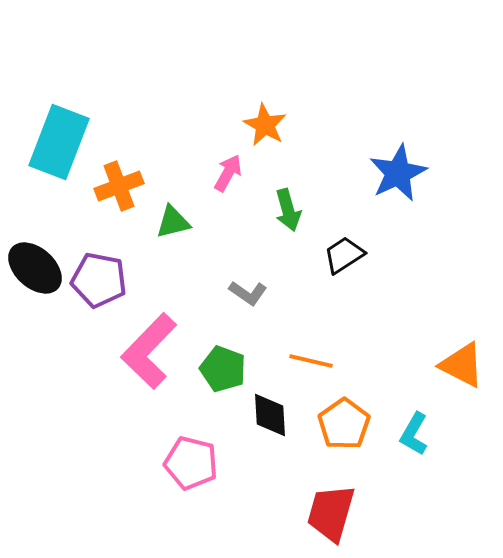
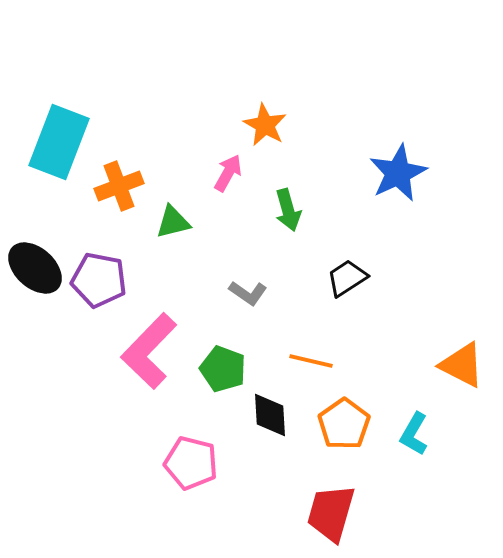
black trapezoid: moved 3 px right, 23 px down
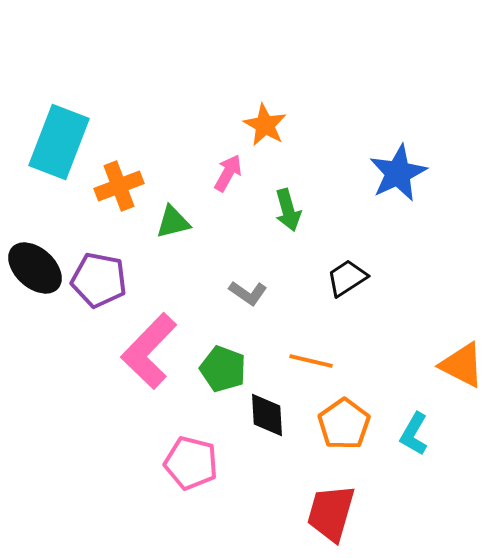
black diamond: moved 3 px left
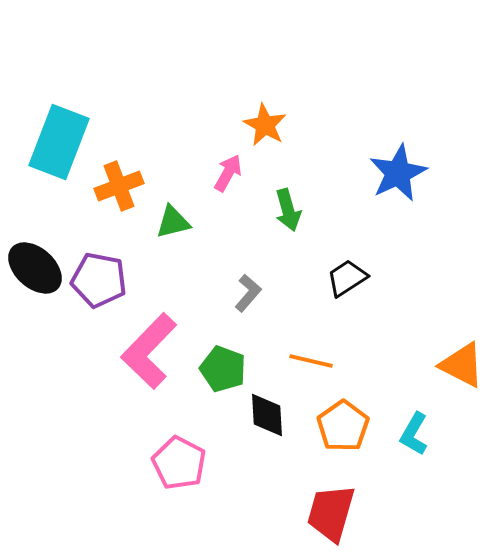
gray L-shape: rotated 84 degrees counterclockwise
orange pentagon: moved 1 px left, 2 px down
pink pentagon: moved 12 px left; rotated 14 degrees clockwise
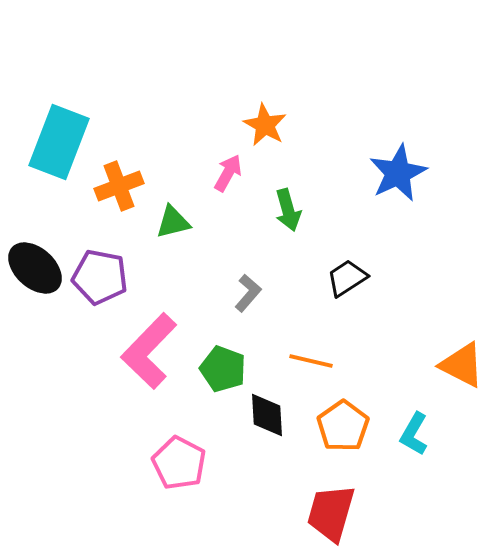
purple pentagon: moved 1 px right, 3 px up
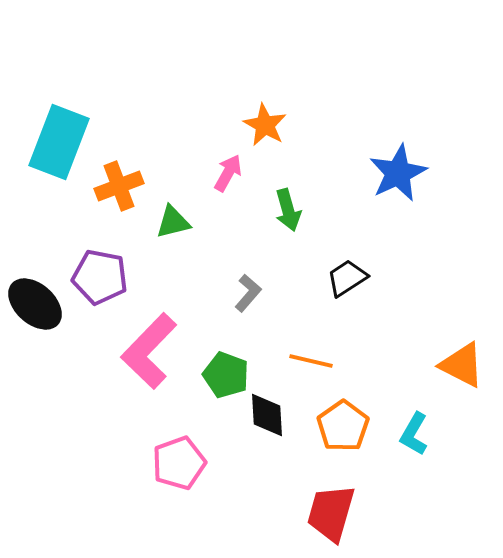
black ellipse: moved 36 px down
green pentagon: moved 3 px right, 6 px down
pink pentagon: rotated 24 degrees clockwise
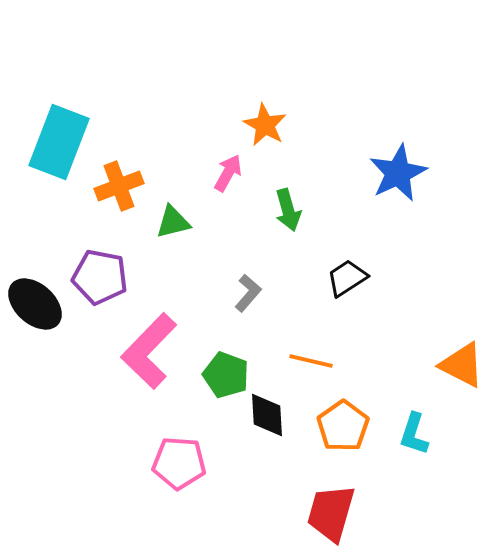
cyan L-shape: rotated 12 degrees counterclockwise
pink pentagon: rotated 24 degrees clockwise
